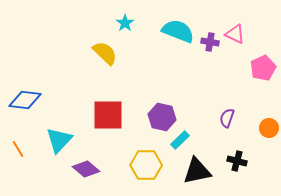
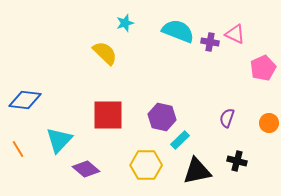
cyan star: rotated 18 degrees clockwise
orange circle: moved 5 px up
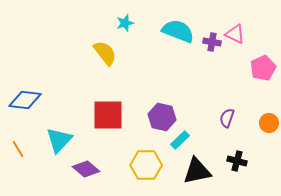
purple cross: moved 2 px right
yellow semicircle: rotated 8 degrees clockwise
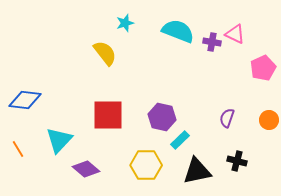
orange circle: moved 3 px up
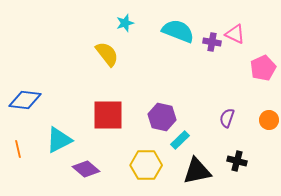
yellow semicircle: moved 2 px right, 1 px down
cyan triangle: rotated 20 degrees clockwise
orange line: rotated 18 degrees clockwise
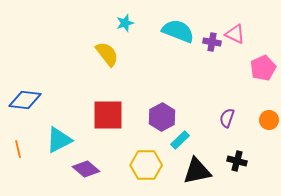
purple hexagon: rotated 20 degrees clockwise
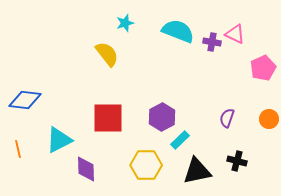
red square: moved 3 px down
orange circle: moved 1 px up
purple diamond: rotated 48 degrees clockwise
